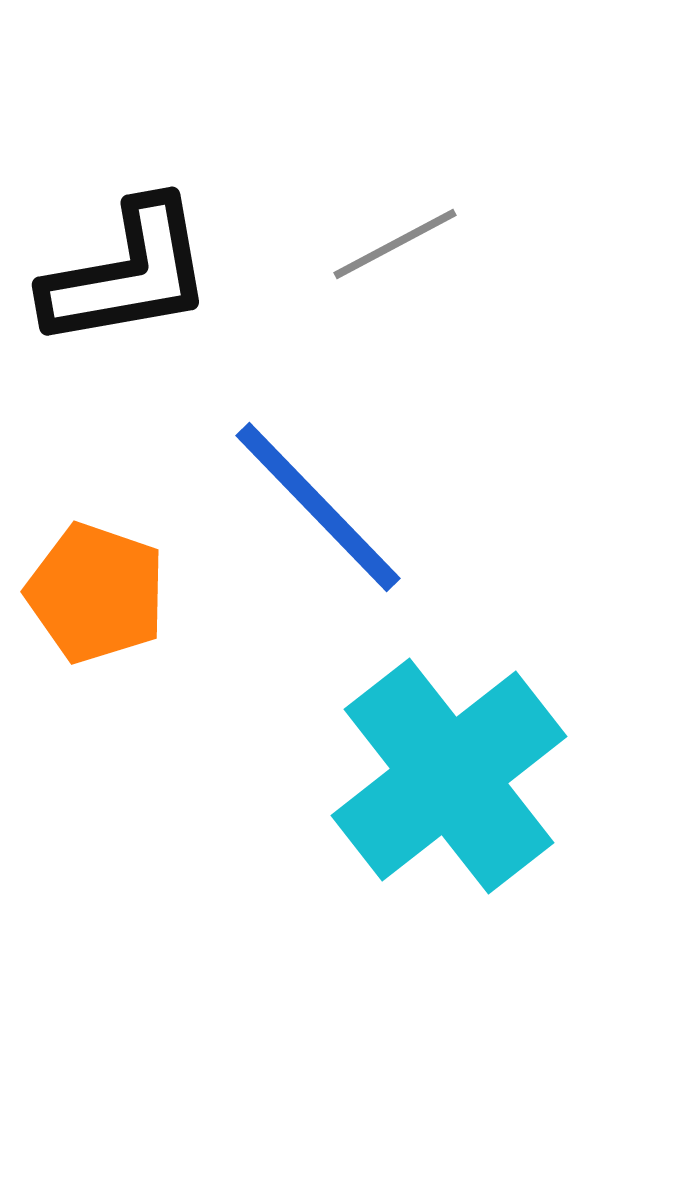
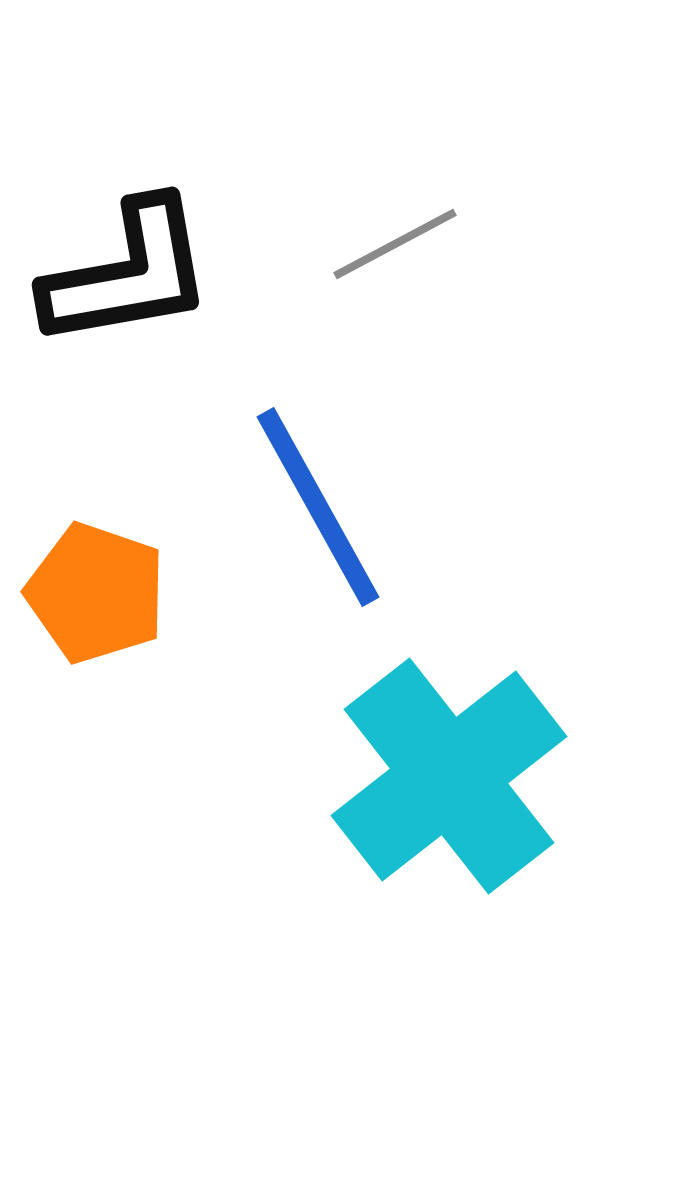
blue line: rotated 15 degrees clockwise
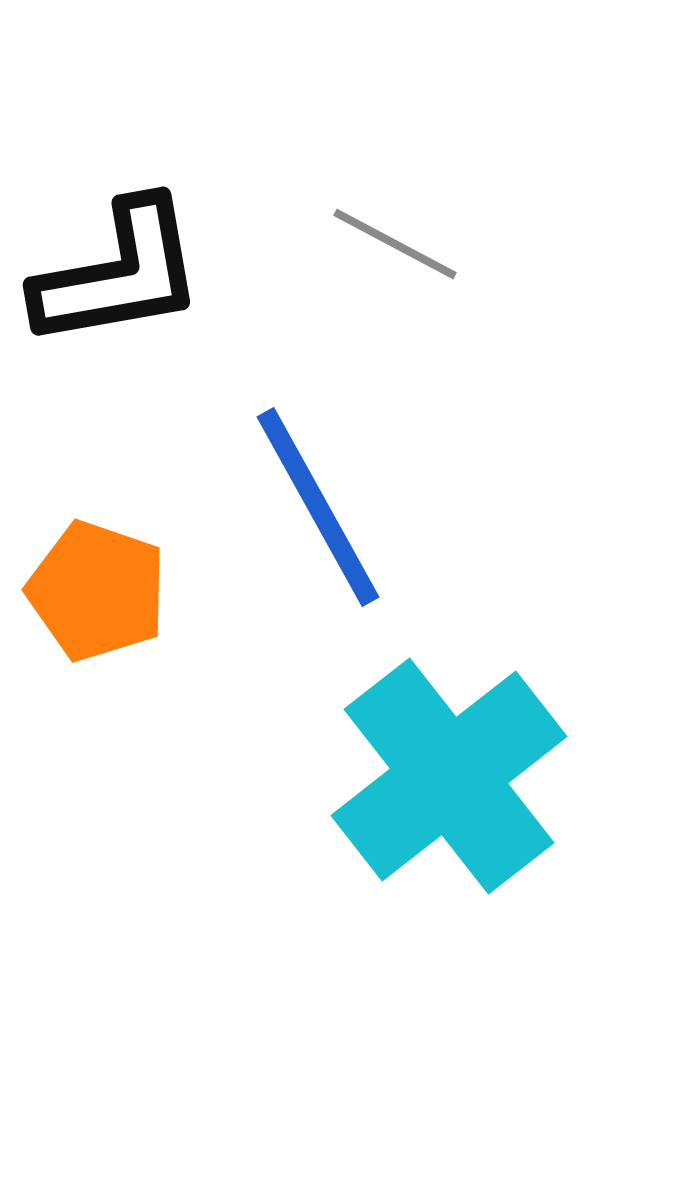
gray line: rotated 56 degrees clockwise
black L-shape: moved 9 px left
orange pentagon: moved 1 px right, 2 px up
